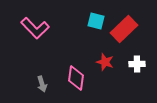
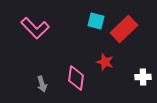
white cross: moved 6 px right, 13 px down
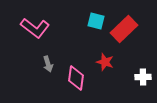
pink L-shape: rotated 8 degrees counterclockwise
gray arrow: moved 6 px right, 20 px up
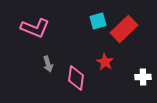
cyan square: moved 2 px right; rotated 30 degrees counterclockwise
pink L-shape: rotated 16 degrees counterclockwise
red star: rotated 12 degrees clockwise
